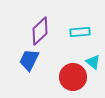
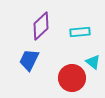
purple diamond: moved 1 px right, 5 px up
red circle: moved 1 px left, 1 px down
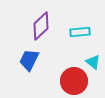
red circle: moved 2 px right, 3 px down
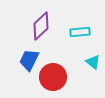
red circle: moved 21 px left, 4 px up
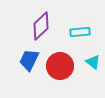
red circle: moved 7 px right, 11 px up
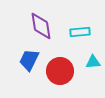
purple diamond: rotated 56 degrees counterclockwise
cyan triangle: rotated 42 degrees counterclockwise
red circle: moved 5 px down
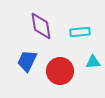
blue trapezoid: moved 2 px left, 1 px down
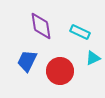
cyan rectangle: rotated 30 degrees clockwise
cyan triangle: moved 4 px up; rotated 21 degrees counterclockwise
